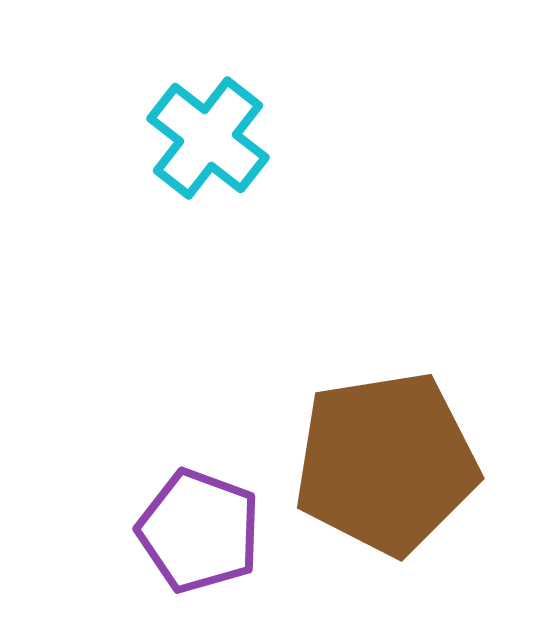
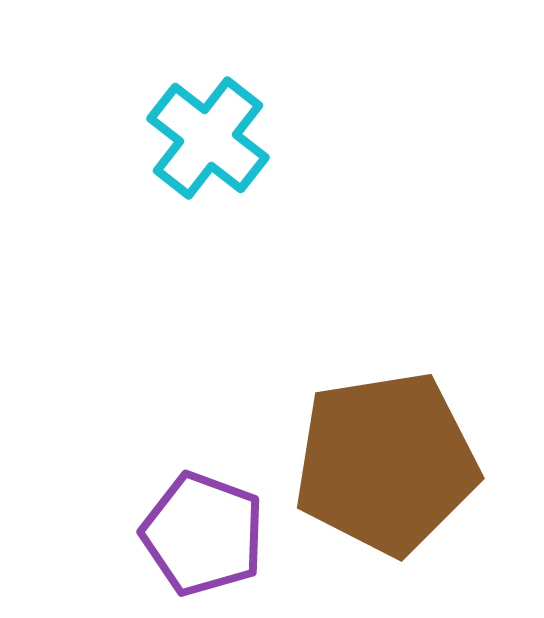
purple pentagon: moved 4 px right, 3 px down
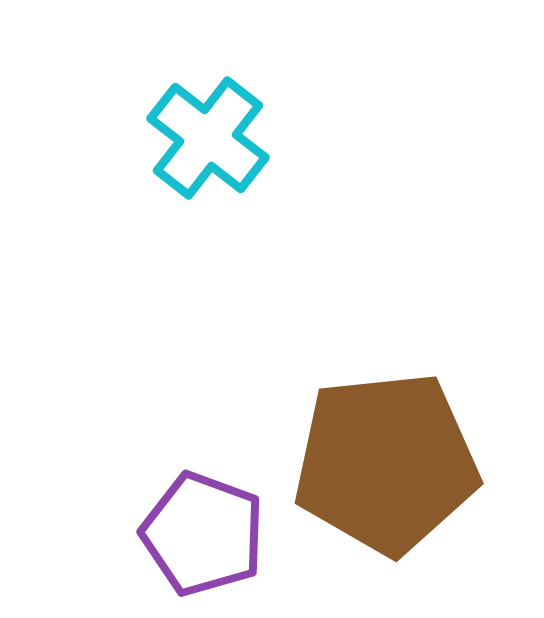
brown pentagon: rotated 3 degrees clockwise
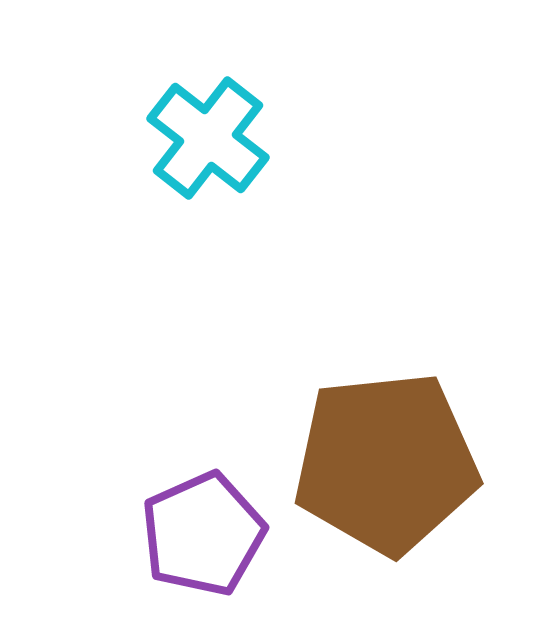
purple pentagon: rotated 28 degrees clockwise
